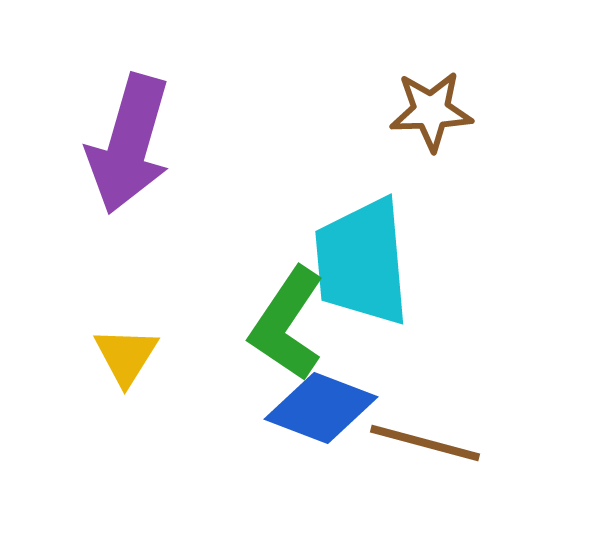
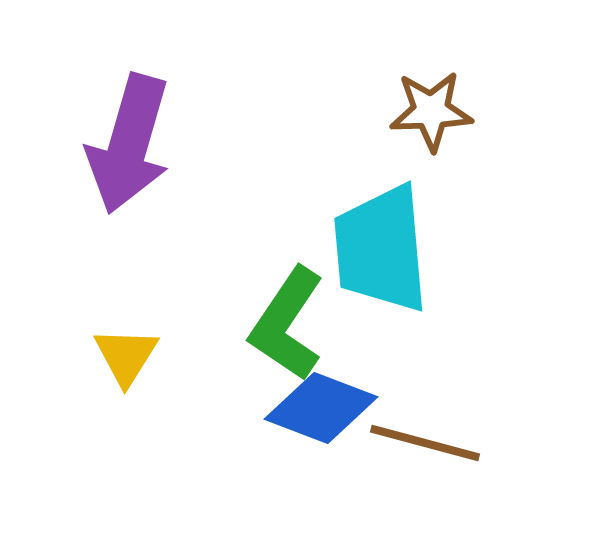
cyan trapezoid: moved 19 px right, 13 px up
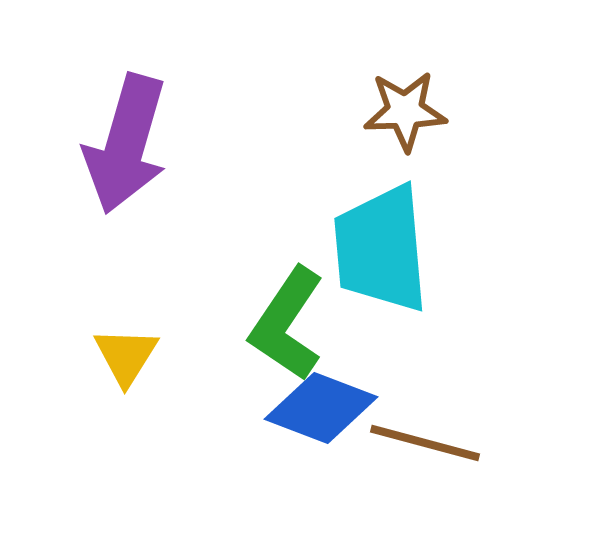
brown star: moved 26 px left
purple arrow: moved 3 px left
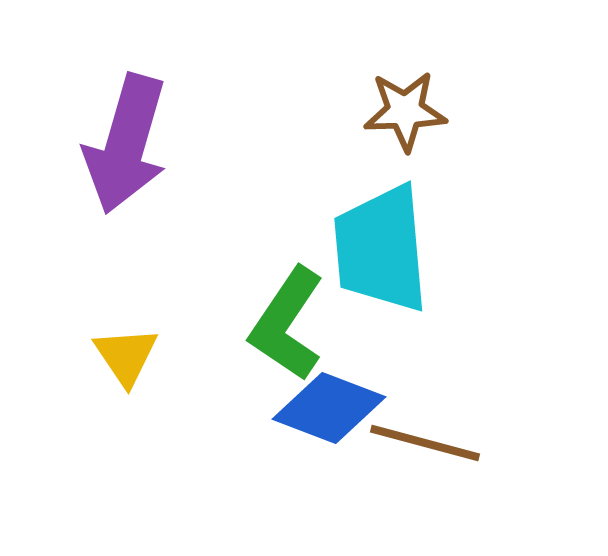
yellow triangle: rotated 6 degrees counterclockwise
blue diamond: moved 8 px right
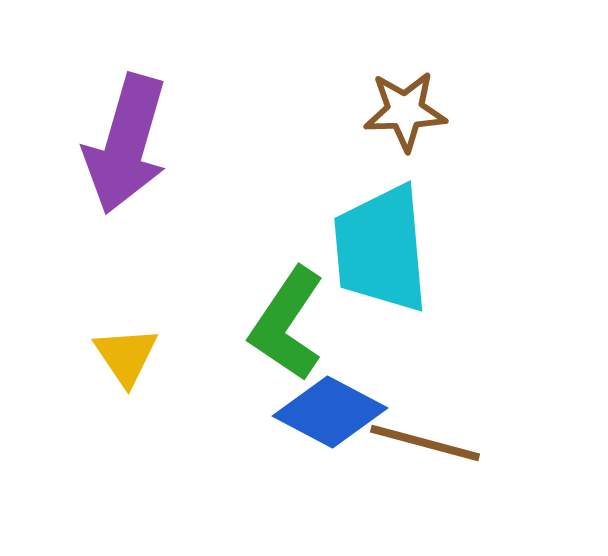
blue diamond: moved 1 px right, 4 px down; rotated 7 degrees clockwise
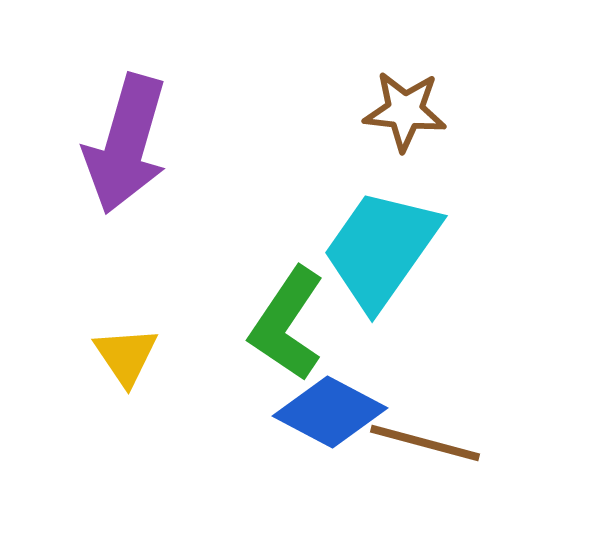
brown star: rotated 8 degrees clockwise
cyan trapezoid: rotated 40 degrees clockwise
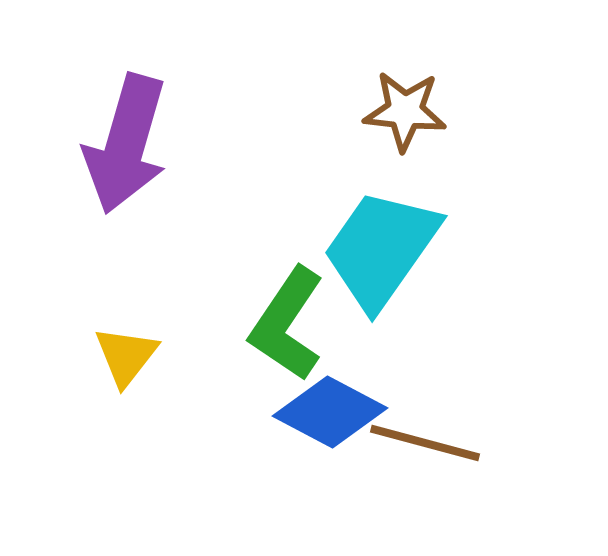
yellow triangle: rotated 12 degrees clockwise
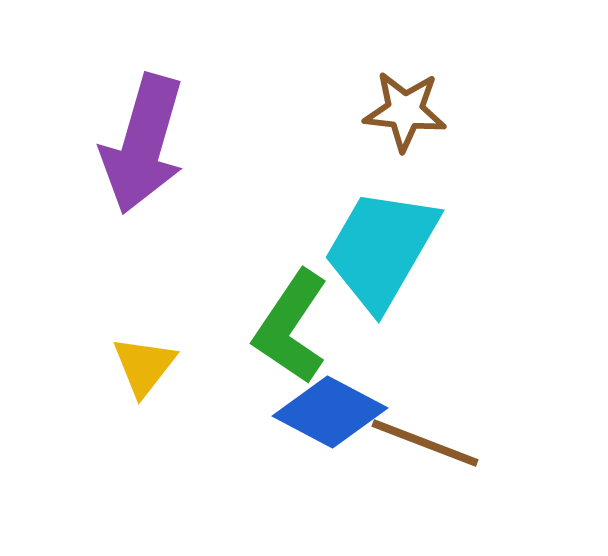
purple arrow: moved 17 px right
cyan trapezoid: rotated 5 degrees counterclockwise
green L-shape: moved 4 px right, 3 px down
yellow triangle: moved 18 px right, 10 px down
brown line: rotated 6 degrees clockwise
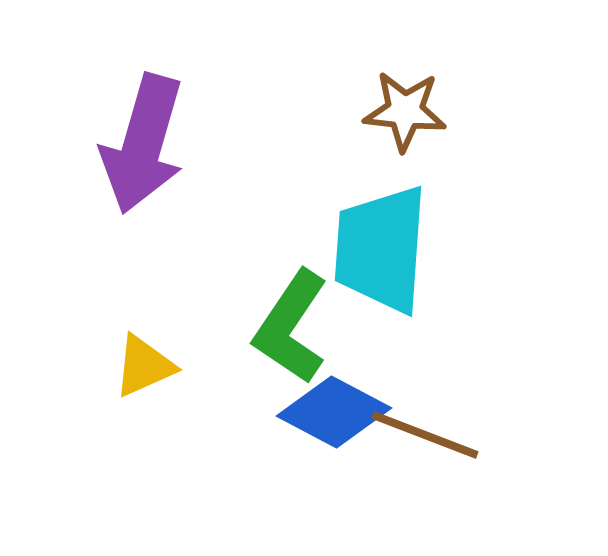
cyan trapezoid: rotated 26 degrees counterclockwise
yellow triangle: rotated 28 degrees clockwise
blue diamond: moved 4 px right
brown line: moved 8 px up
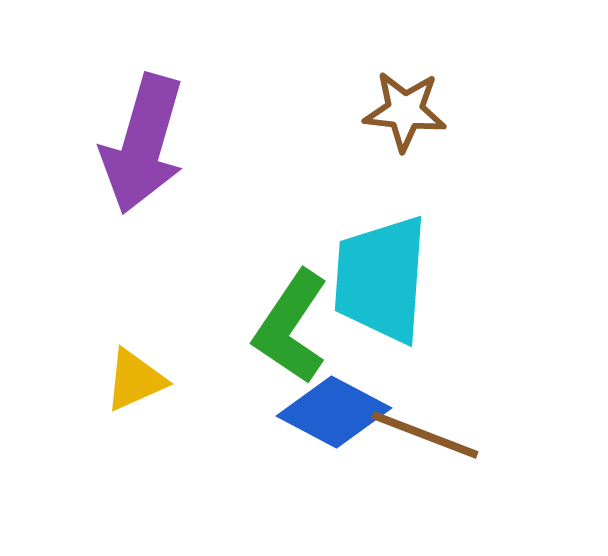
cyan trapezoid: moved 30 px down
yellow triangle: moved 9 px left, 14 px down
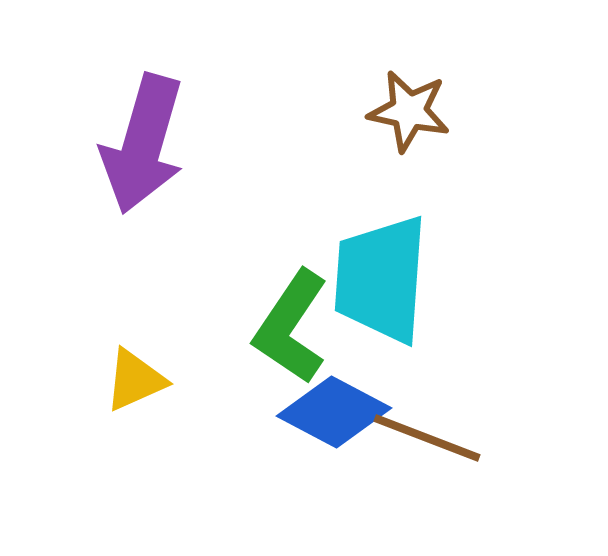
brown star: moved 4 px right; rotated 6 degrees clockwise
brown line: moved 2 px right, 3 px down
